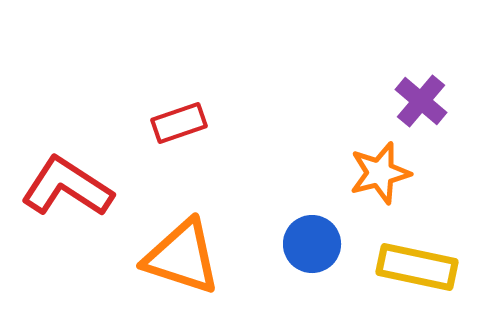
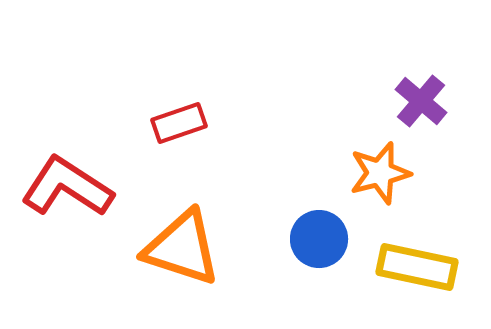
blue circle: moved 7 px right, 5 px up
orange triangle: moved 9 px up
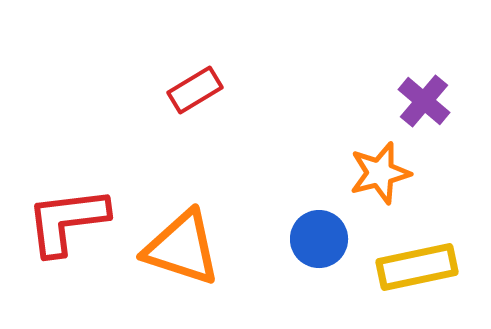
purple cross: moved 3 px right
red rectangle: moved 16 px right, 33 px up; rotated 12 degrees counterclockwise
red L-shape: moved 34 px down; rotated 40 degrees counterclockwise
yellow rectangle: rotated 24 degrees counterclockwise
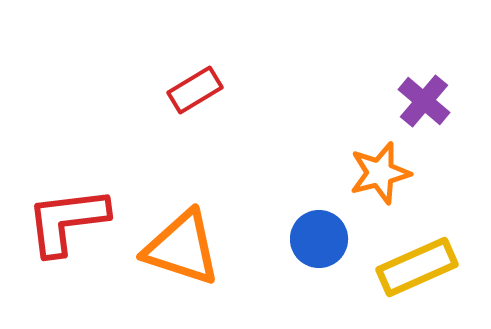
yellow rectangle: rotated 12 degrees counterclockwise
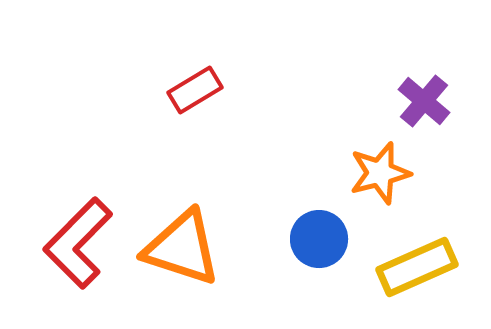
red L-shape: moved 11 px right, 22 px down; rotated 38 degrees counterclockwise
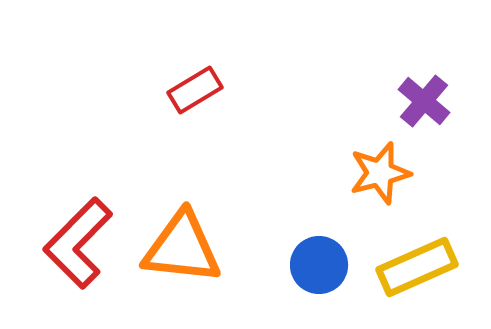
blue circle: moved 26 px down
orange triangle: rotated 12 degrees counterclockwise
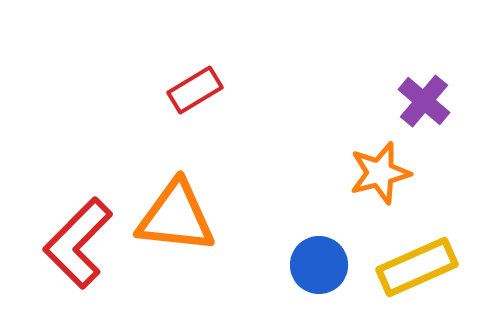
orange triangle: moved 6 px left, 31 px up
